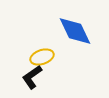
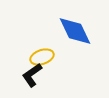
black L-shape: moved 2 px up
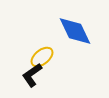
yellow ellipse: rotated 20 degrees counterclockwise
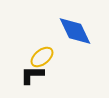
black L-shape: rotated 35 degrees clockwise
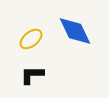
yellow ellipse: moved 11 px left, 18 px up
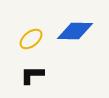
blue diamond: rotated 63 degrees counterclockwise
